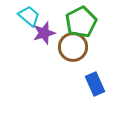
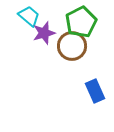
brown circle: moved 1 px left, 1 px up
blue rectangle: moved 7 px down
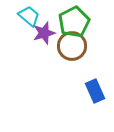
green pentagon: moved 7 px left
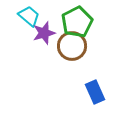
green pentagon: moved 3 px right
blue rectangle: moved 1 px down
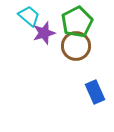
brown circle: moved 4 px right
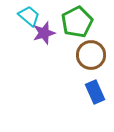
brown circle: moved 15 px right, 9 px down
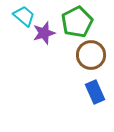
cyan trapezoid: moved 5 px left
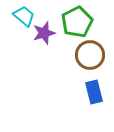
brown circle: moved 1 px left
blue rectangle: moved 1 px left; rotated 10 degrees clockwise
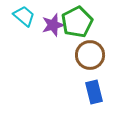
purple star: moved 9 px right, 8 px up
